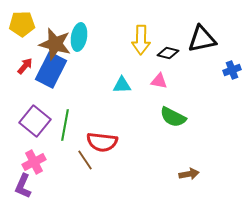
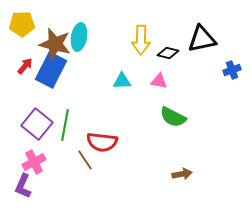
cyan triangle: moved 4 px up
purple square: moved 2 px right, 3 px down
brown arrow: moved 7 px left
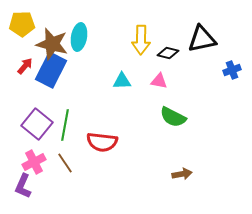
brown star: moved 3 px left
brown line: moved 20 px left, 3 px down
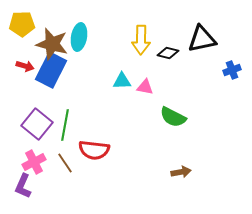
red arrow: rotated 66 degrees clockwise
pink triangle: moved 14 px left, 6 px down
red semicircle: moved 8 px left, 8 px down
brown arrow: moved 1 px left, 2 px up
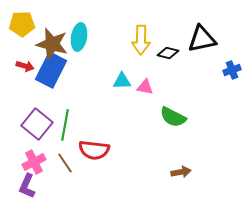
purple L-shape: moved 4 px right
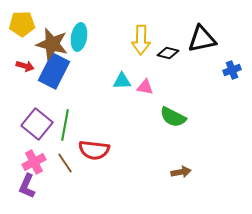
blue rectangle: moved 3 px right, 1 px down
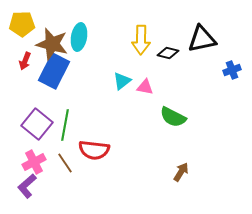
red arrow: moved 5 px up; rotated 96 degrees clockwise
cyan triangle: rotated 36 degrees counterclockwise
brown arrow: rotated 48 degrees counterclockwise
purple L-shape: rotated 25 degrees clockwise
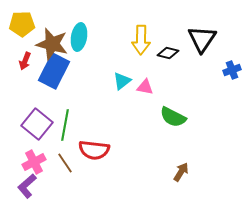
black triangle: rotated 44 degrees counterclockwise
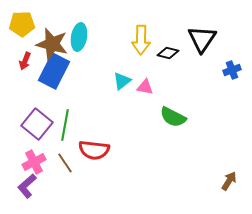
brown arrow: moved 48 px right, 9 px down
